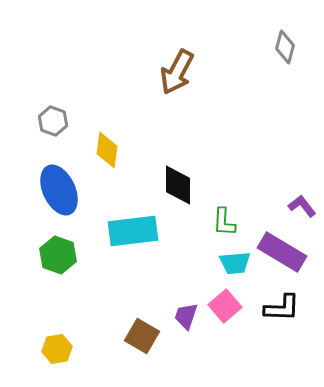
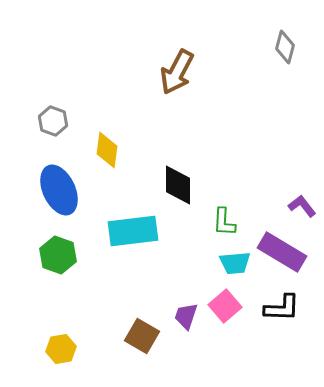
yellow hexagon: moved 4 px right
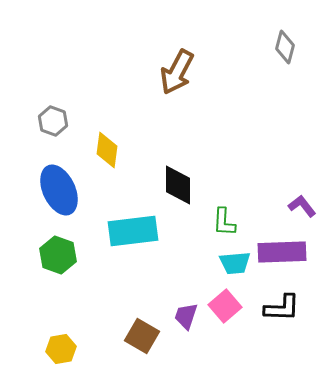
purple rectangle: rotated 33 degrees counterclockwise
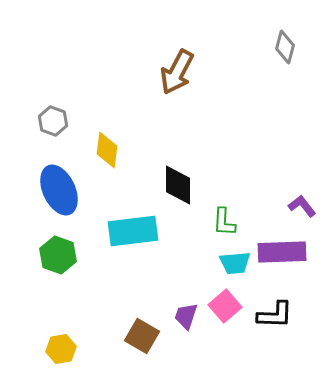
black L-shape: moved 7 px left, 7 px down
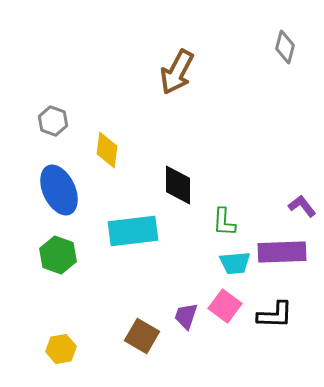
pink square: rotated 12 degrees counterclockwise
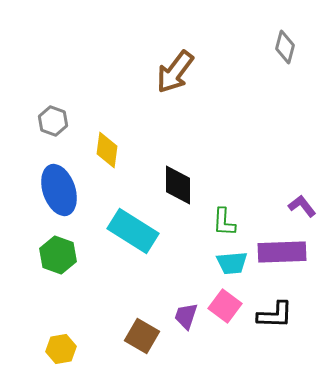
brown arrow: moved 2 px left; rotated 9 degrees clockwise
blue ellipse: rotated 6 degrees clockwise
cyan rectangle: rotated 39 degrees clockwise
cyan trapezoid: moved 3 px left
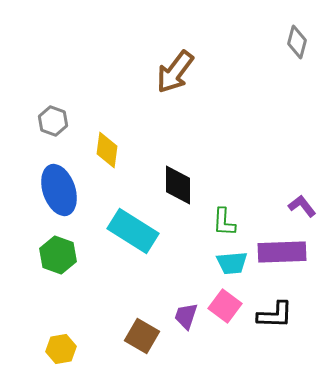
gray diamond: moved 12 px right, 5 px up
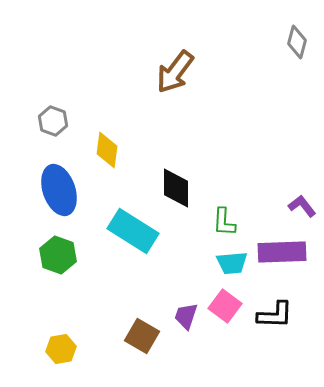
black diamond: moved 2 px left, 3 px down
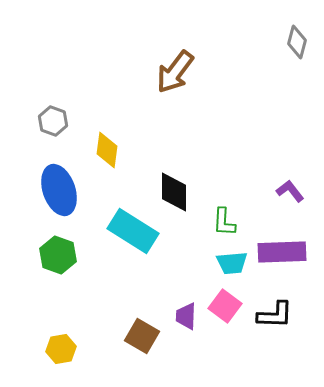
black diamond: moved 2 px left, 4 px down
purple L-shape: moved 12 px left, 15 px up
purple trapezoid: rotated 16 degrees counterclockwise
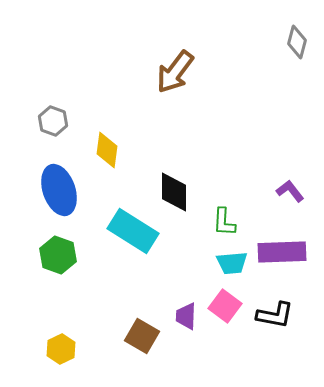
black L-shape: rotated 9 degrees clockwise
yellow hexagon: rotated 16 degrees counterclockwise
